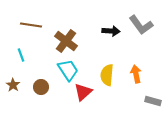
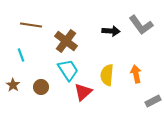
gray rectangle: rotated 42 degrees counterclockwise
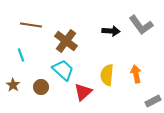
cyan trapezoid: moved 5 px left; rotated 15 degrees counterclockwise
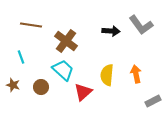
cyan line: moved 2 px down
brown star: rotated 16 degrees counterclockwise
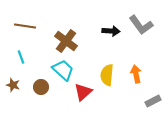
brown line: moved 6 px left, 1 px down
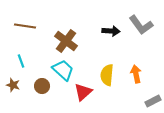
cyan line: moved 4 px down
brown circle: moved 1 px right, 1 px up
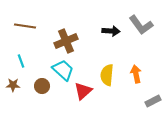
brown cross: rotated 30 degrees clockwise
brown star: rotated 16 degrees counterclockwise
red triangle: moved 1 px up
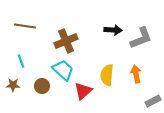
gray L-shape: moved 13 px down; rotated 75 degrees counterclockwise
black arrow: moved 2 px right, 1 px up
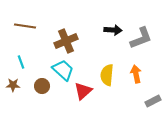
cyan line: moved 1 px down
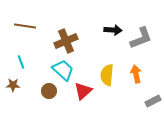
brown circle: moved 7 px right, 5 px down
